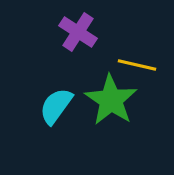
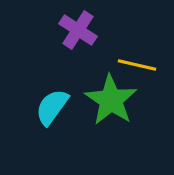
purple cross: moved 2 px up
cyan semicircle: moved 4 px left, 1 px down
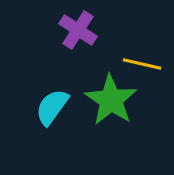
yellow line: moved 5 px right, 1 px up
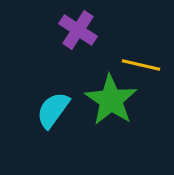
yellow line: moved 1 px left, 1 px down
cyan semicircle: moved 1 px right, 3 px down
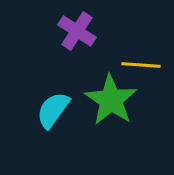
purple cross: moved 1 px left, 1 px down
yellow line: rotated 9 degrees counterclockwise
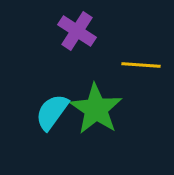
green star: moved 15 px left, 9 px down
cyan semicircle: moved 1 px left, 2 px down
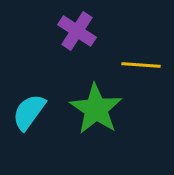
cyan semicircle: moved 23 px left
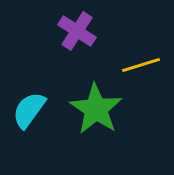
yellow line: rotated 21 degrees counterclockwise
cyan semicircle: moved 2 px up
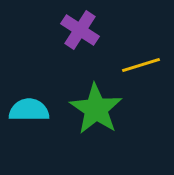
purple cross: moved 3 px right, 1 px up
cyan semicircle: rotated 54 degrees clockwise
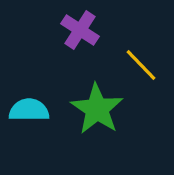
yellow line: rotated 63 degrees clockwise
green star: moved 1 px right
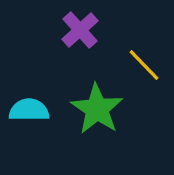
purple cross: rotated 15 degrees clockwise
yellow line: moved 3 px right
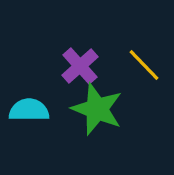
purple cross: moved 36 px down
green star: rotated 12 degrees counterclockwise
